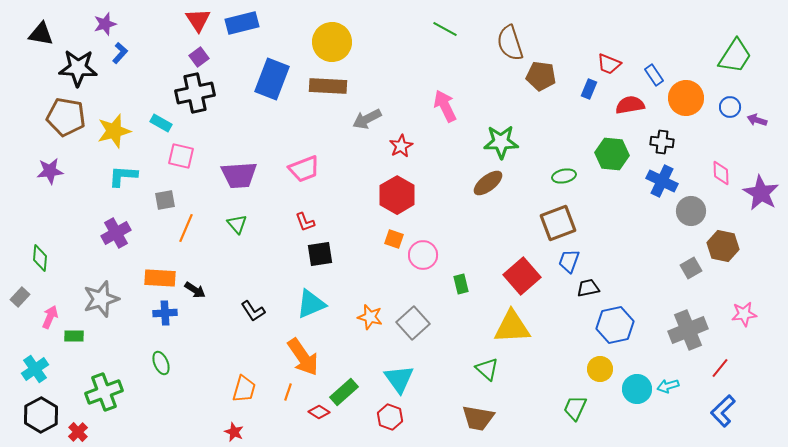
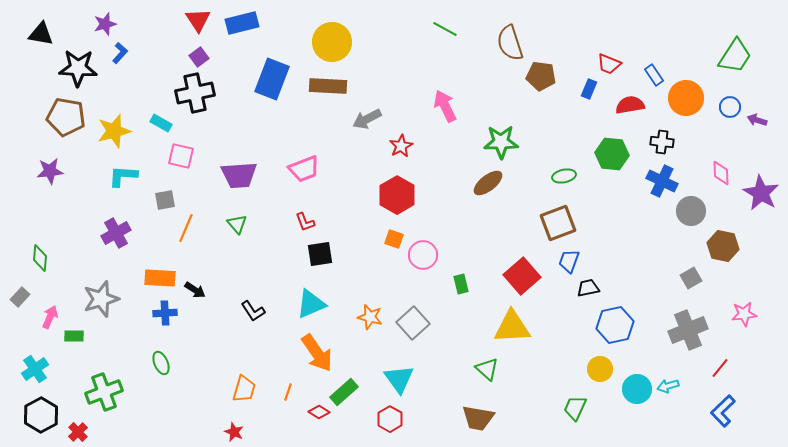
gray square at (691, 268): moved 10 px down
orange arrow at (303, 357): moved 14 px right, 4 px up
red hexagon at (390, 417): moved 2 px down; rotated 10 degrees clockwise
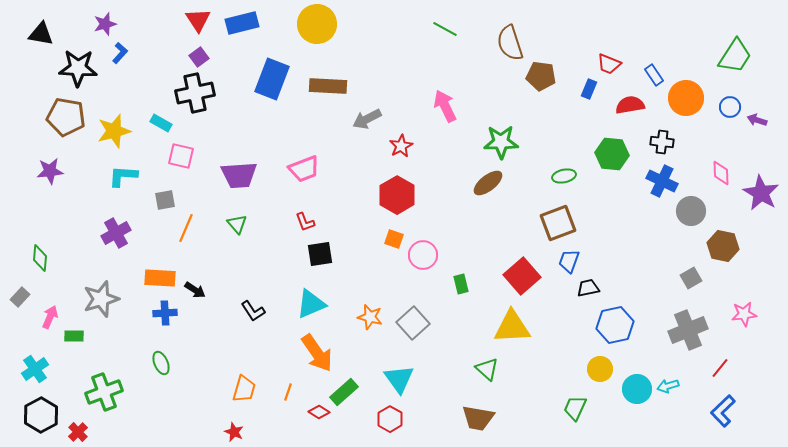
yellow circle at (332, 42): moved 15 px left, 18 px up
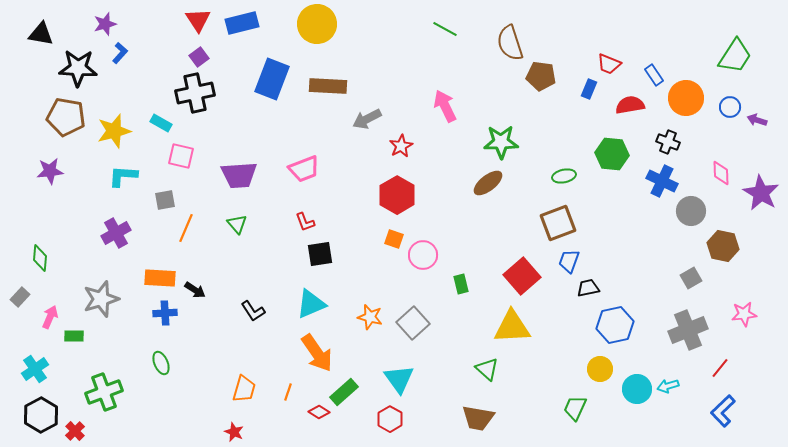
black cross at (662, 142): moved 6 px right; rotated 15 degrees clockwise
red cross at (78, 432): moved 3 px left, 1 px up
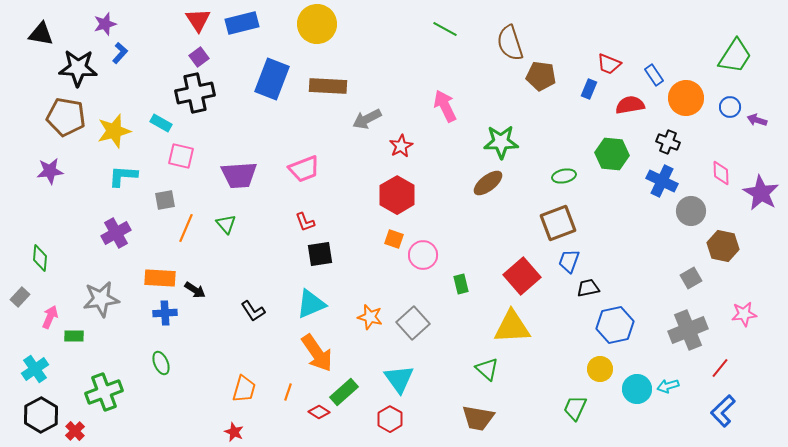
green triangle at (237, 224): moved 11 px left
gray star at (101, 299): rotated 9 degrees clockwise
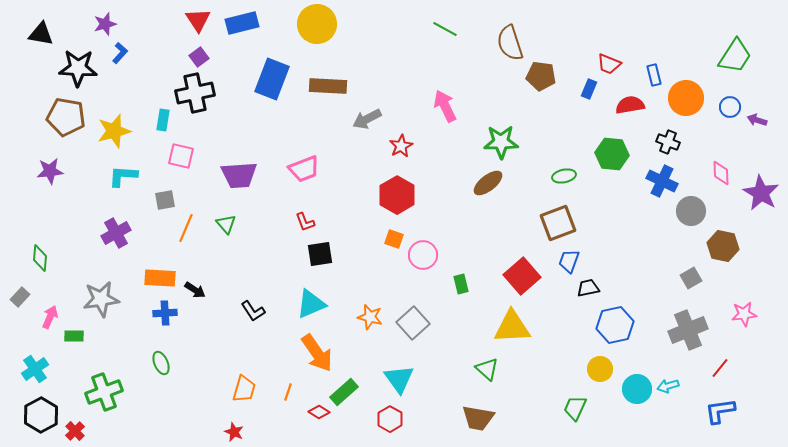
blue rectangle at (654, 75): rotated 20 degrees clockwise
cyan rectangle at (161, 123): moved 2 px right, 3 px up; rotated 70 degrees clockwise
blue L-shape at (723, 411): moved 3 px left; rotated 36 degrees clockwise
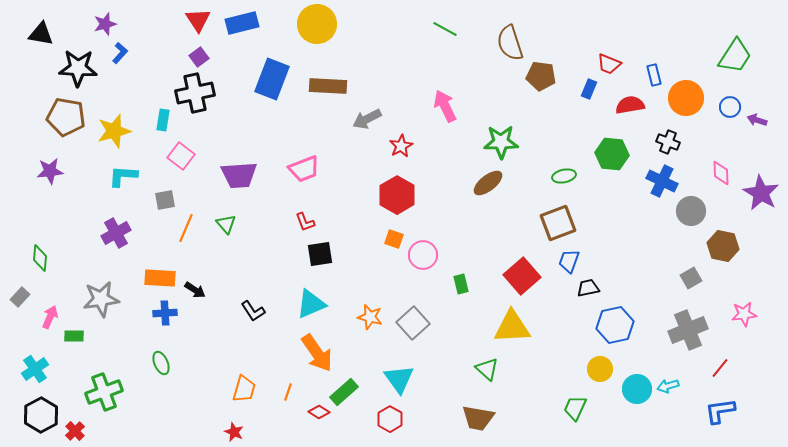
pink square at (181, 156): rotated 24 degrees clockwise
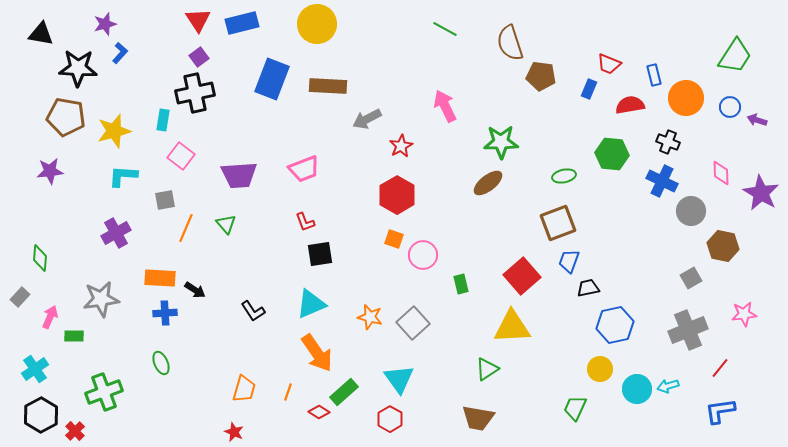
green triangle at (487, 369): rotated 45 degrees clockwise
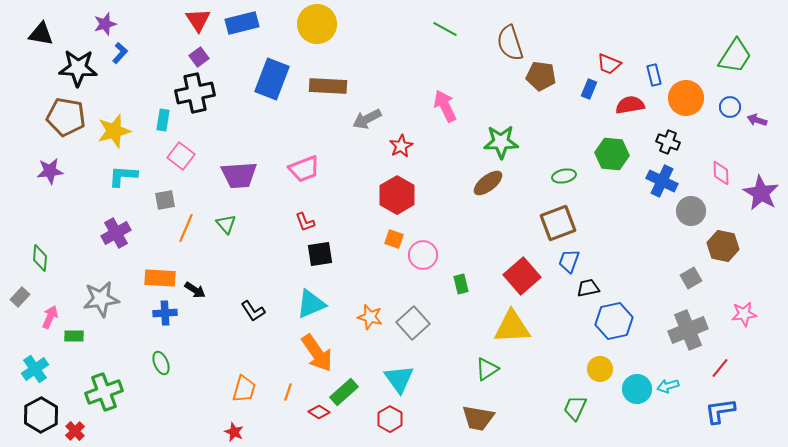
blue hexagon at (615, 325): moved 1 px left, 4 px up
